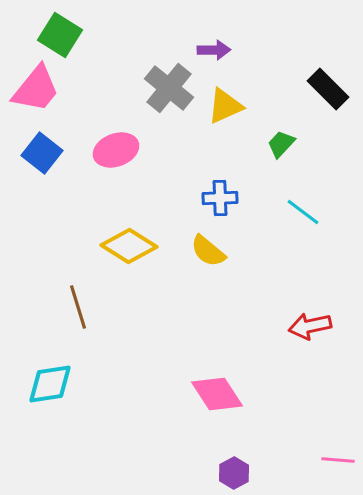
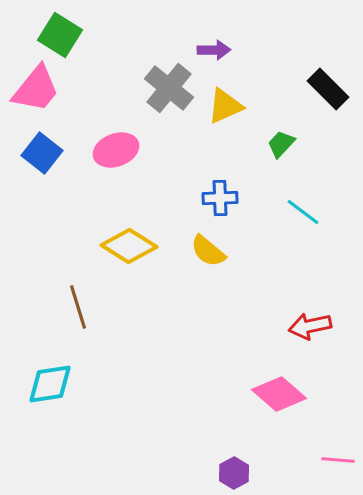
pink diamond: moved 62 px right; rotated 16 degrees counterclockwise
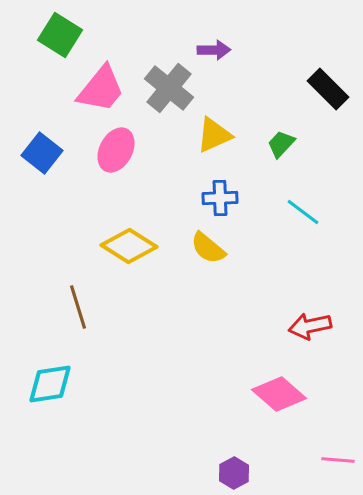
pink trapezoid: moved 65 px right
yellow triangle: moved 11 px left, 29 px down
pink ellipse: rotated 42 degrees counterclockwise
yellow semicircle: moved 3 px up
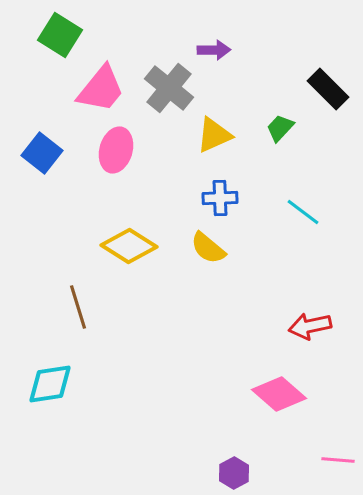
green trapezoid: moved 1 px left, 16 px up
pink ellipse: rotated 12 degrees counterclockwise
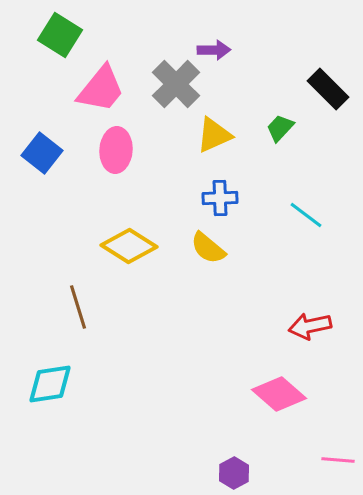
gray cross: moved 7 px right, 4 px up; rotated 6 degrees clockwise
pink ellipse: rotated 12 degrees counterclockwise
cyan line: moved 3 px right, 3 px down
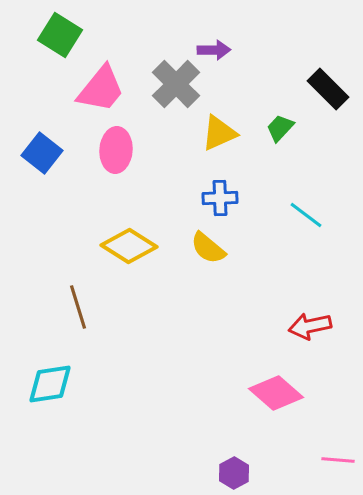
yellow triangle: moved 5 px right, 2 px up
pink diamond: moved 3 px left, 1 px up
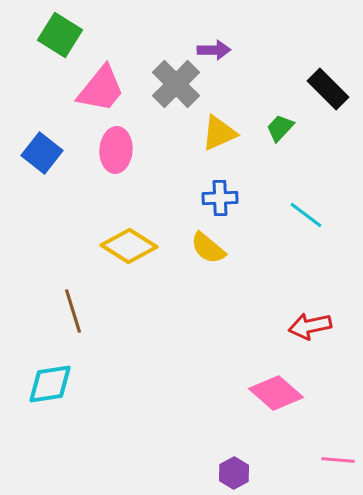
brown line: moved 5 px left, 4 px down
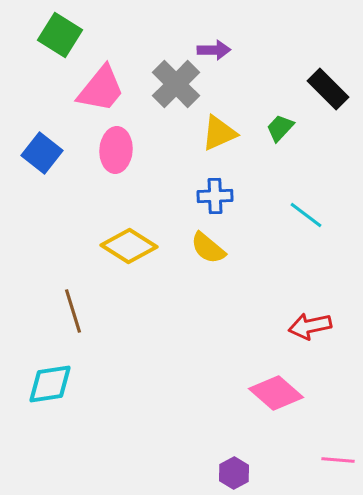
blue cross: moved 5 px left, 2 px up
